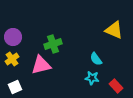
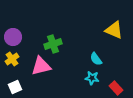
pink triangle: moved 1 px down
red rectangle: moved 2 px down
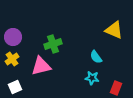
cyan semicircle: moved 2 px up
red rectangle: rotated 64 degrees clockwise
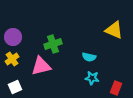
cyan semicircle: moved 7 px left; rotated 40 degrees counterclockwise
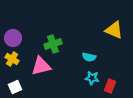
purple circle: moved 1 px down
yellow cross: rotated 24 degrees counterclockwise
red rectangle: moved 6 px left, 2 px up
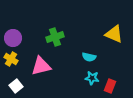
yellow triangle: moved 4 px down
green cross: moved 2 px right, 7 px up
yellow cross: moved 1 px left
white square: moved 1 px right, 1 px up; rotated 16 degrees counterclockwise
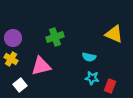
white square: moved 4 px right, 1 px up
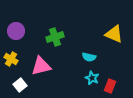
purple circle: moved 3 px right, 7 px up
cyan star: rotated 16 degrees clockwise
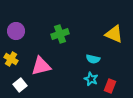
green cross: moved 5 px right, 3 px up
cyan semicircle: moved 4 px right, 2 px down
cyan star: moved 1 px left, 1 px down
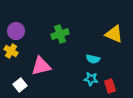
yellow cross: moved 8 px up
cyan star: rotated 16 degrees counterclockwise
red rectangle: rotated 40 degrees counterclockwise
